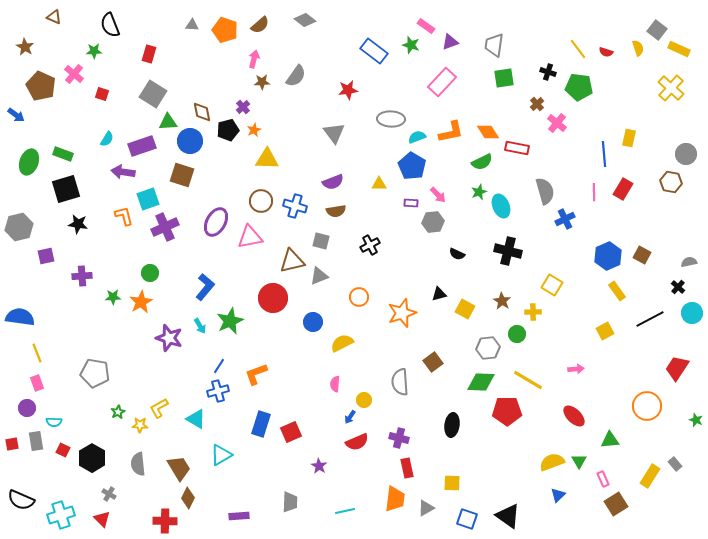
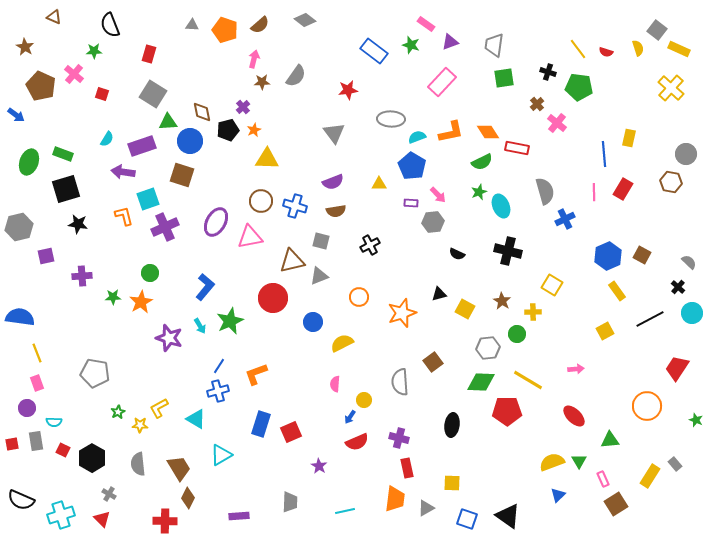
pink rectangle at (426, 26): moved 2 px up
gray semicircle at (689, 262): rotated 56 degrees clockwise
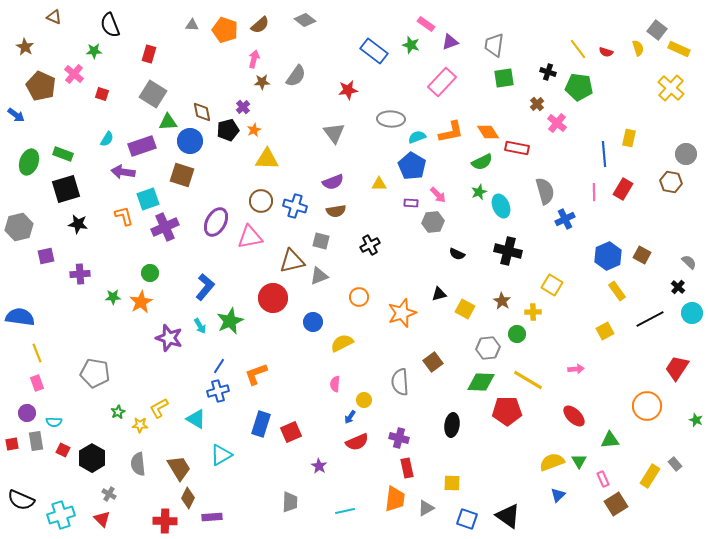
purple cross at (82, 276): moved 2 px left, 2 px up
purple circle at (27, 408): moved 5 px down
purple rectangle at (239, 516): moved 27 px left, 1 px down
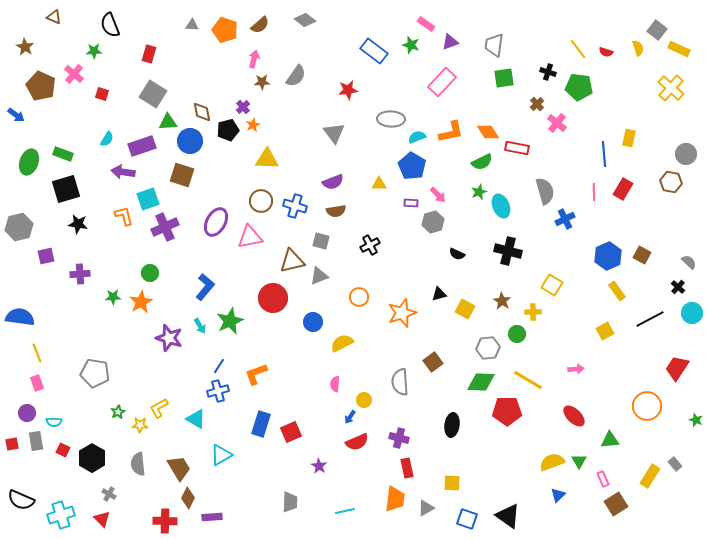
orange star at (254, 130): moved 1 px left, 5 px up
gray hexagon at (433, 222): rotated 10 degrees counterclockwise
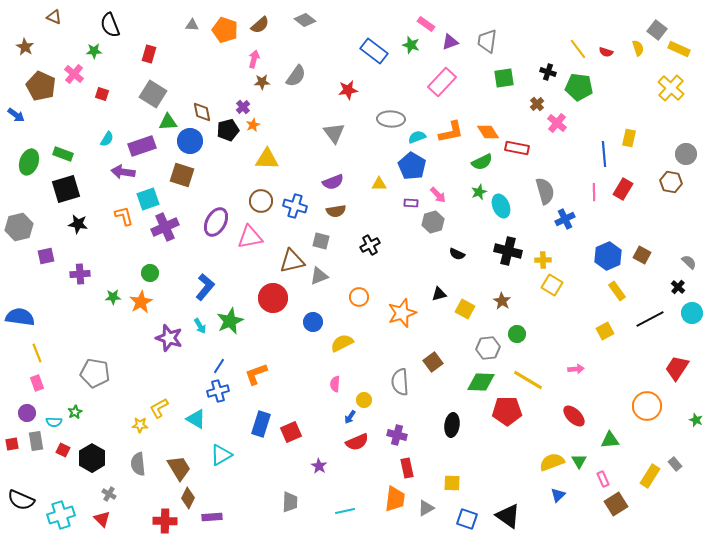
gray trapezoid at (494, 45): moved 7 px left, 4 px up
yellow cross at (533, 312): moved 10 px right, 52 px up
green star at (118, 412): moved 43 px left
purple cross at (399, 438): moved 2 px left, 3 px up
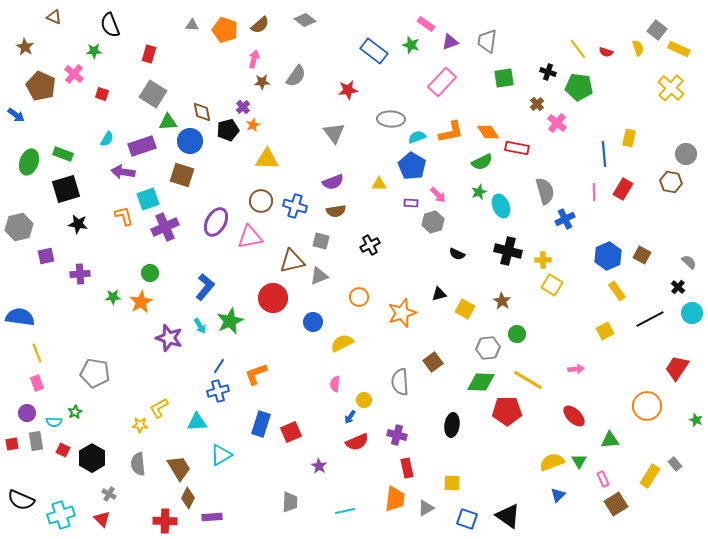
cyan triangle at (196, 419): moved 1 px right, 3 px down; rotated 35 degrees counterclockwise
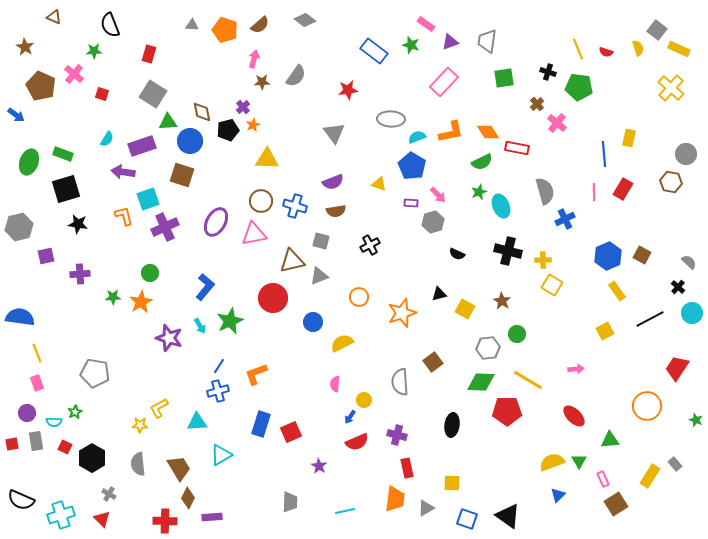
yellow line at (578, 49): rotated 15 degrees clockwise
pink rectangle at (442, 82): moved 2 px right
yellow triangle at (379, 184): rotated 21 degrees clockwise
pink triangle at (250, 237): moved 4 px right, 3 px up
red square at (63, 450): moved 2 px right, 3 px up
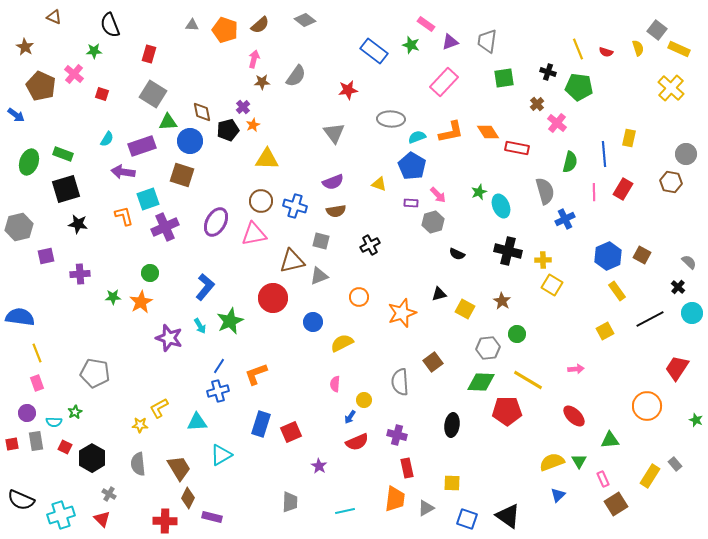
green semicircle at (482, 162): moved 88 px right; rotated 50 degrees counterclockwise
purple rectangle at (212, 517): rotated 18 degrees clockwise
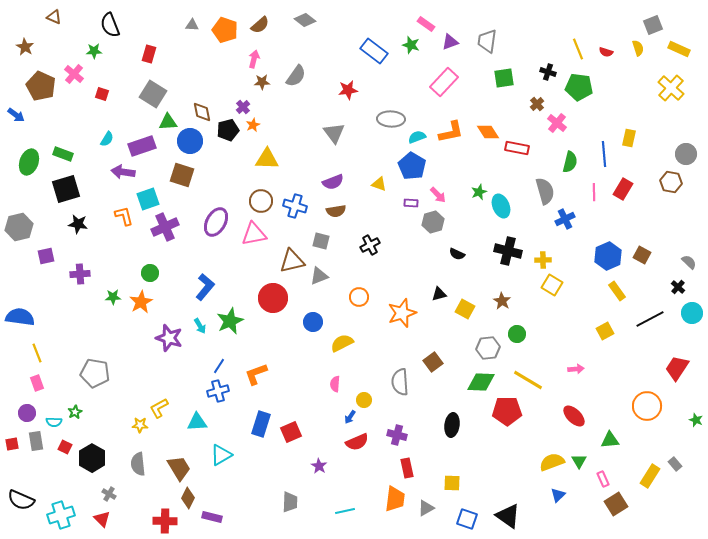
gray square at (657, 30): moved 4 px left, 5 px up; rotated 30 degrees clockwise
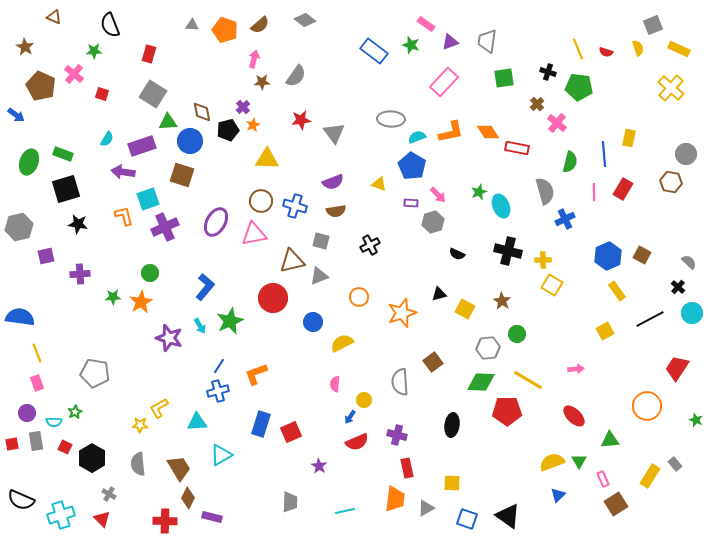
red star at (348, 90): moved 47 px left, 30 px down
